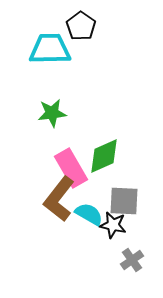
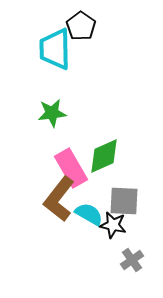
cyan trapezoid: moved 5 px right; rotated 90 degrees counterclockwise
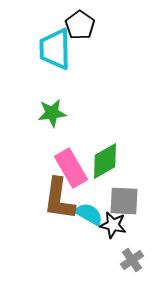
black pentagon: moved 1 px left, 1 px up
green diamond: moved 1 px right, 5 px down; rotated 6 degrees counterclockwise
brown L-shape: rotated 30 degrees counterclockwise
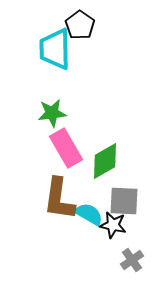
pink rectangle: moved 5 px left, 20 px up
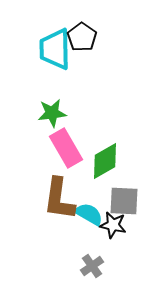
black pentagon: moved 2 px right, 12 px down
gray cross: moved 40 px left, 6 px down
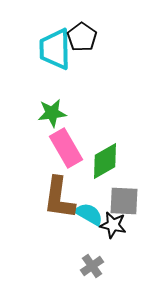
brown L-shape: moved 1 px up
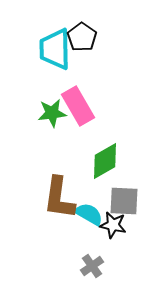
pink rectangle: moved 12 px right, 42 px up
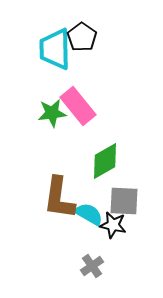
pink rectangle: rotated 9 degrees counterclockwise
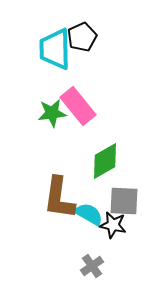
black pentagon: rotated 12 degrees clockwise
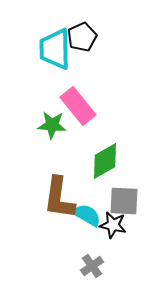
green star: moved 12 px down; rotated 12 degrees clockwise
cyan semicircle: moved 2 px left, 1 px down
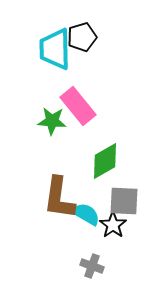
black pentagon: rotated 8 degrees clockwise
green star: moved 4 px up
cyan semicircle: moved 1 px left, 1 px up
black star: rotated 24 degrees clockwise
gray cross: rotated 35 degrees counterclockwise
